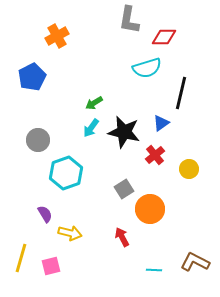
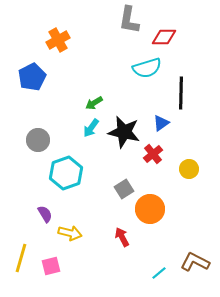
orange cross: moved 1 px right, 4 px down
black line: rotated 12 degrees counterclockwise
red cross: moved 2 px left, 1 px up
cyan line: moved 5 px right, 3 px down; rotated 42 degrees counterclockwise
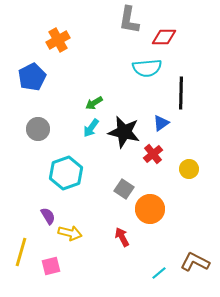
cyan semicircle: rotated 12 degrees clockwise
gray circle: moved 11 px up
gray square: rotated 24 degrees counterclockwise
purple semicircle: moved 3 px right, 2 px down
yellow line: moved 6 px up
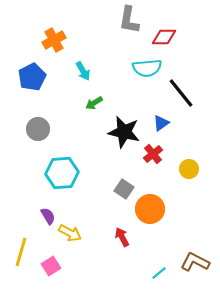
orange cross: moved 4 px left
black line: rotated 40 degrees counterclockwise
cyan arrow: moved 8 px left, 57 px up; rotated 66 degrees counterclockwise
cyan hexagon: moved 4 px left; rotated 16 degrees clockwise
yellow arrow: rotated 15 degrees clockwise
pink square: rotated 18 degrees counterclockwise
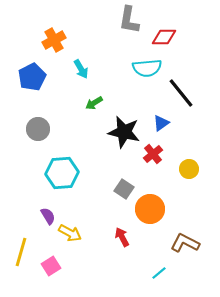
cyan arrow: moved 2 px left, 2 px up
brown L-shape: moved 10 px left, 19 px up
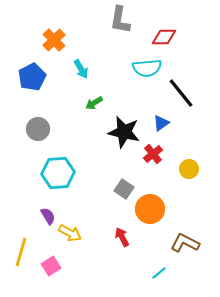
gray L-shape: moved 9 px left
orange cross: rotated 15 degrees counterclockwise
cyan hexagon: moved 4 px left
